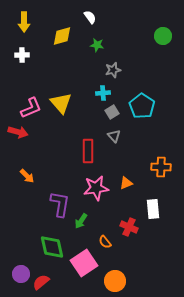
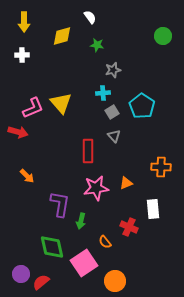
pink L-shape: moved 2 px right
green arrow: rotated 21 degrees counterclockwise
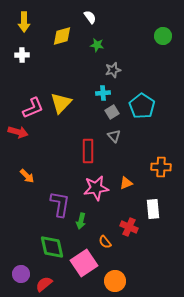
yellow triangle: rotated 25 degrees clockwise
red semicircle: moved 3 px right, 2 px down
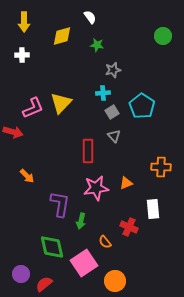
red arrow: moved 5 px left
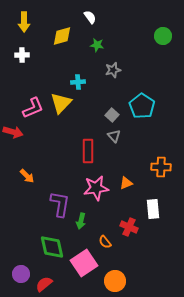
cyan cross: moved 25 px left, 11 px up
gray square: moved 3 px down; rotated 16 degrees counterclockwise
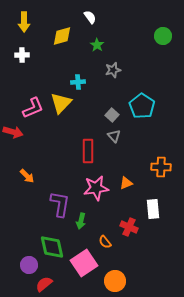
green star: rotated 24 degrees clockwise
purple circle: moved 8 px right, 9 px up
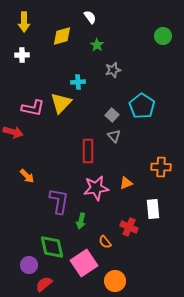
pink L-shape: rotated 35 degrees clockwise
purple L-shape: moved 1 px left, 3 px up
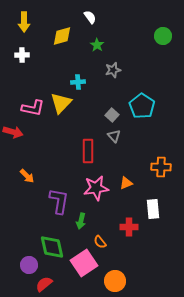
red cross: rotated 24 degrees counterclockwise
orange semicircle: moved 5 px left
